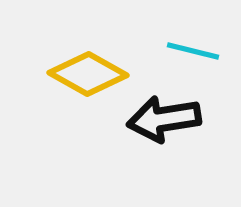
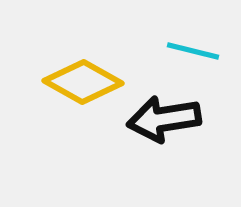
yellow diamond: moved 5 px left, 8 px down
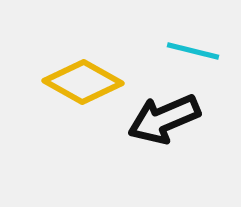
black arrow: rotated 14 degrees counterclockwise
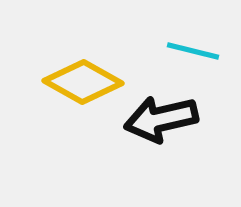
black arrow: moved 3 px left; rotated 10 degrees clockwise
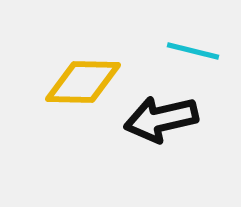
yellow diamond: rotated 28 degrees counterclockwise
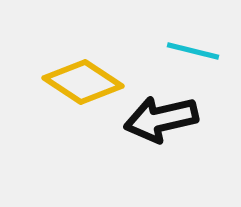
yellow diamond: rotated 32 degrees clockwise
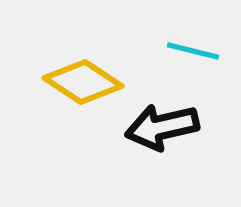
black arrow: moved 1 px right, 8 px down
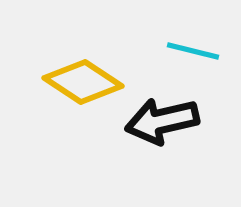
black arrow: moved 6 px up
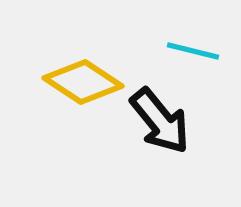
black arrow: moved 2 px left; rotated 116 degrees counterclockwise
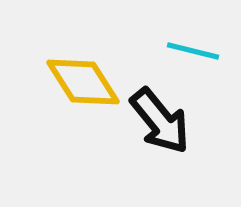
yellow diamond: rotated 24 degrees clockwise
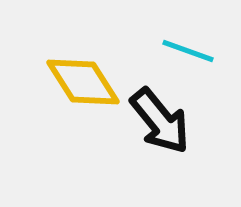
cyan line: moved 5 px left; rotated 6 degrees clockwise
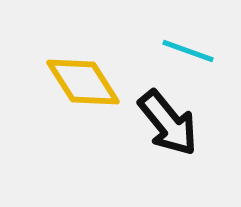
black arrow: moved 8 px right, 2 px down
